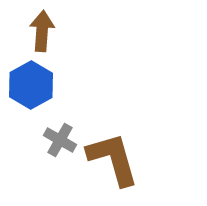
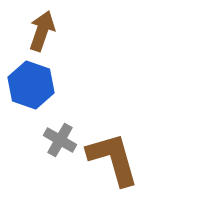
brown arrow: rotated 15 degrees clockwise
blue hexagon: rotated 12 degrees counterclockwise
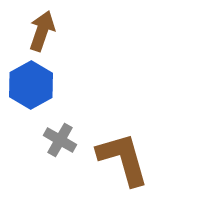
blue hexagon: rotated 12 degrees clockwise
brown L-shape: moved 10 px right
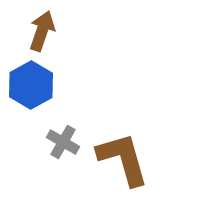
gray cross: moved 3 px right, 2 px down
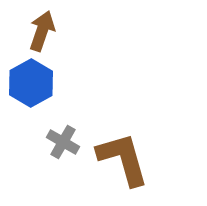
blue hexagon: moved 2 px up
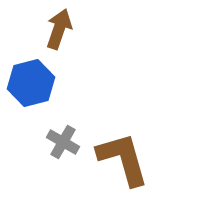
brown arrow: moved 17 px right, 2 px up
blue hexagon: rotated 15 degrees clockwise
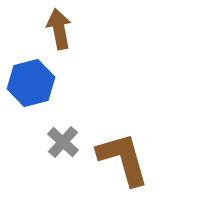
brown arrow: rotated 30 degrees counterclockwise
gray cross: rotated 12 degrees clockwise
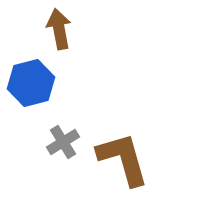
gray cross: rotated 16 degrees clockwise
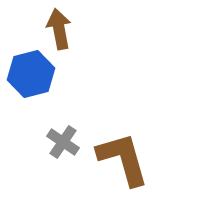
blue hexagon: moved 9 px up
gray cross: rotated 24 degrees counterclockwise
